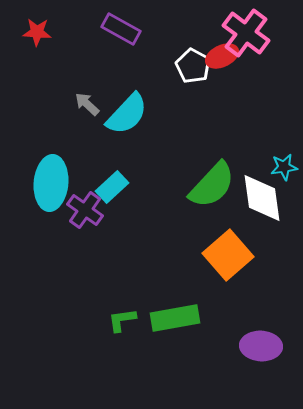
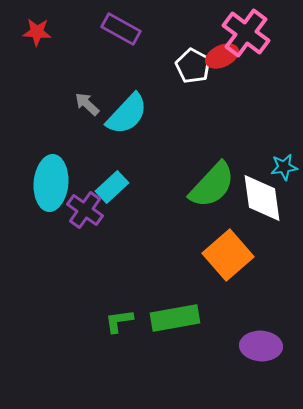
green L-shape: moved 3 px left, 1 px down
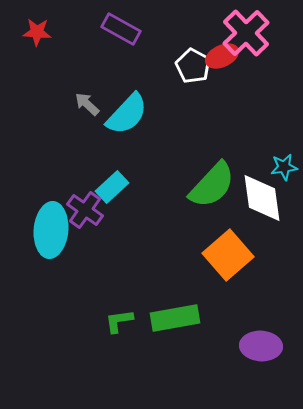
pink cross: rotated 9 degrees clockwise
cyan ellipse: moved 47 px down
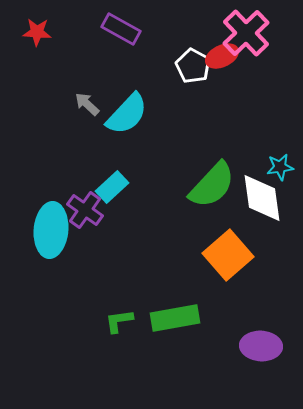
cyan star: moved 4 px left
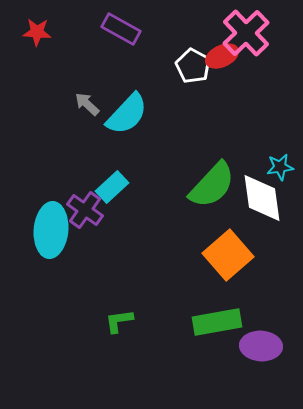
green rectangle: moved 42 px right, 4 px down
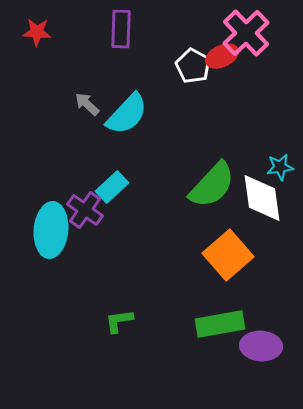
purple rectangle: rotated 63 degrees clockwise
green rectangle: moved 3 px right, 2 px down
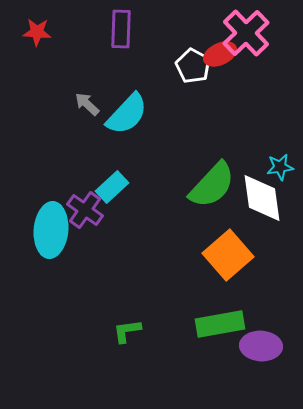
red ellipse: moved 2 px left, 2 px up
green L-shape: moved 8 px right, 10 px down
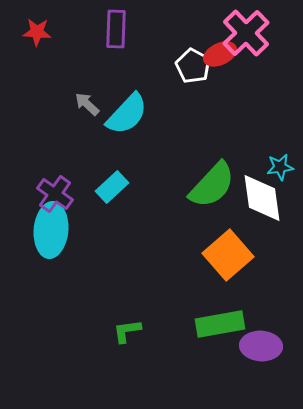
purple rectangle: moved 5 px left
purple cross: moved 30 px left, 16 px up
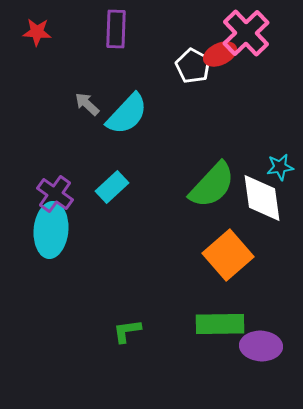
green rectangle: rotated 9 degrees clockwise
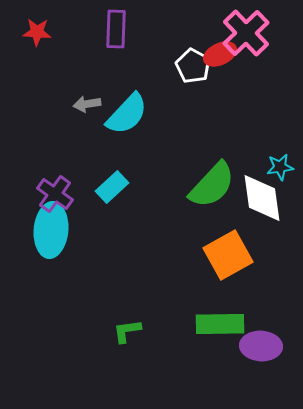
gray arrow: rotated 52 degrees counterclockwise
orange square: rotated 12 degrees clockwise
